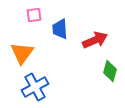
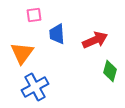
blue trapezoid: moved 3 px left, 5 px down
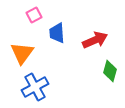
pink square: rotated 21 degrees counterclockwise
blue trapezoid: moved 1 px up
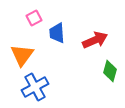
pink square: moved 3 px down
orange triangle: moved 2 px down
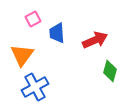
pink square: moved 1 px left, 1 px down
